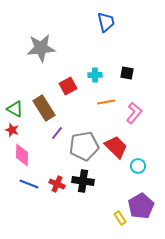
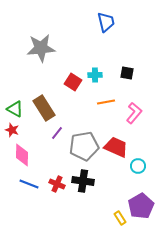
red square: moved 5 px right, 4 px up; rotated 30 degrees counterclockwise
red trapezoid: rotated 20 degrees counterclockwise
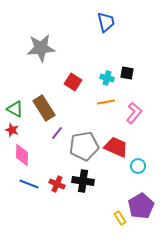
cyan cross: moved 12 px right, 3 px down; rotated 16 degrees clockwise
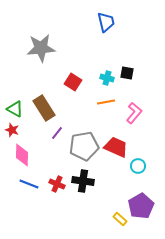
yellow rectangle: moved 1 px down; rotated 16 degrees counterclockwise
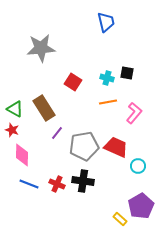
orange line: moved 2 px right
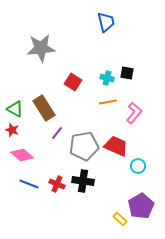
red trapezoid: moved 1 px up
pink diamond: rotated 50 degrees counterclockwise
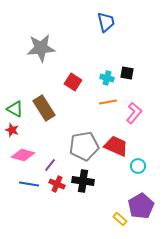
purple line: moved 7 px left, 32 px down
pink diamond: moved 1 px right; rotated 25 degrees counterclockwise
blue line: rotated 12 degrees counterclockwise
